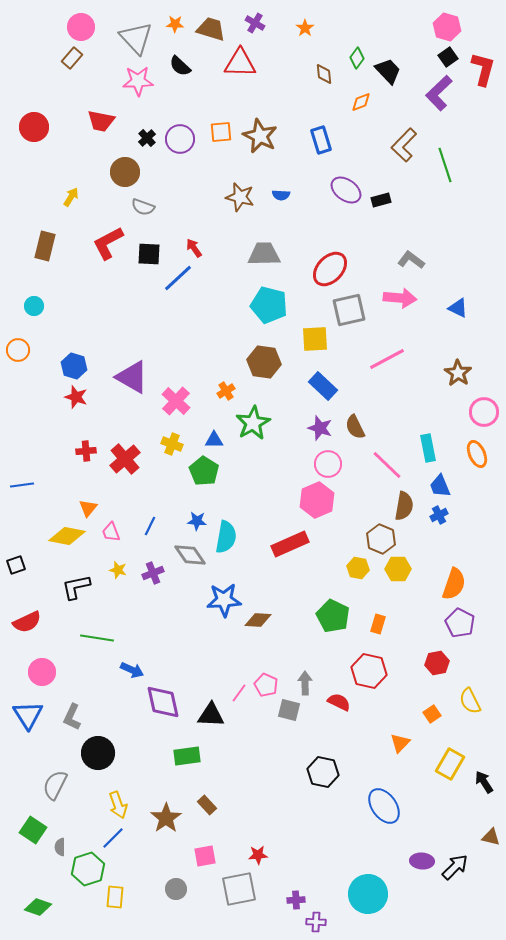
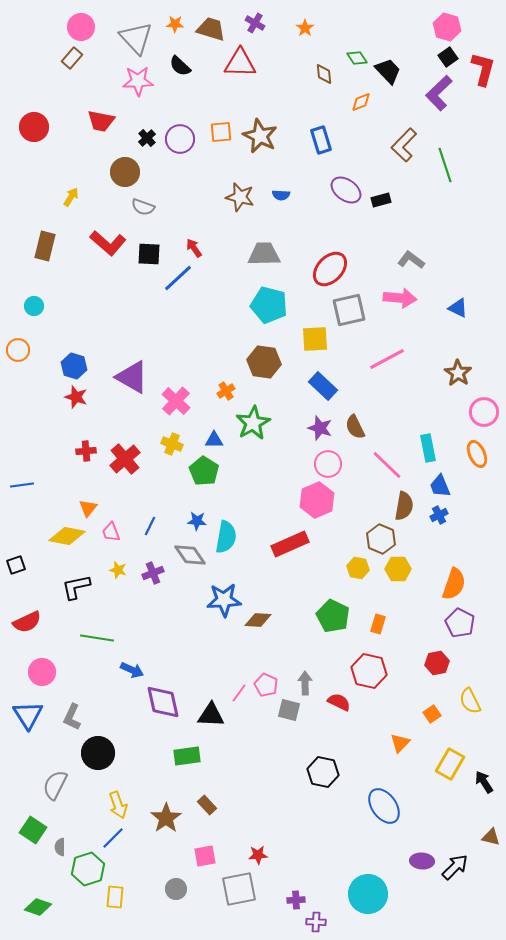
green diamond at (357, 58): rotated 70 degrees counterclockwise
red L-shape at (108, 243): rotated 111 degrees counterclockwise
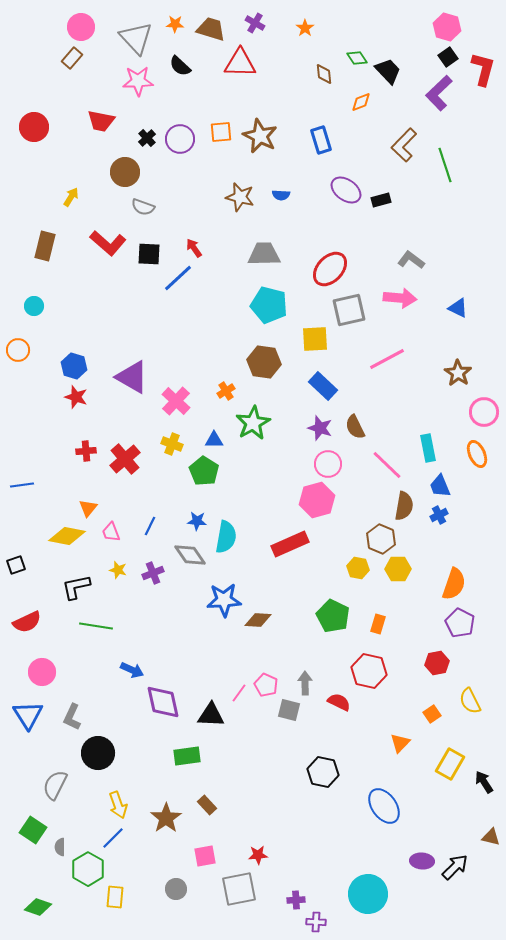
pink hexagon at (317, 500): rotated 8 degrees clockwise
green line at (97, 638): moved 1 px left, 12 px up
green hexagon at (88, 869): rotated 12 degrees counterclockwise
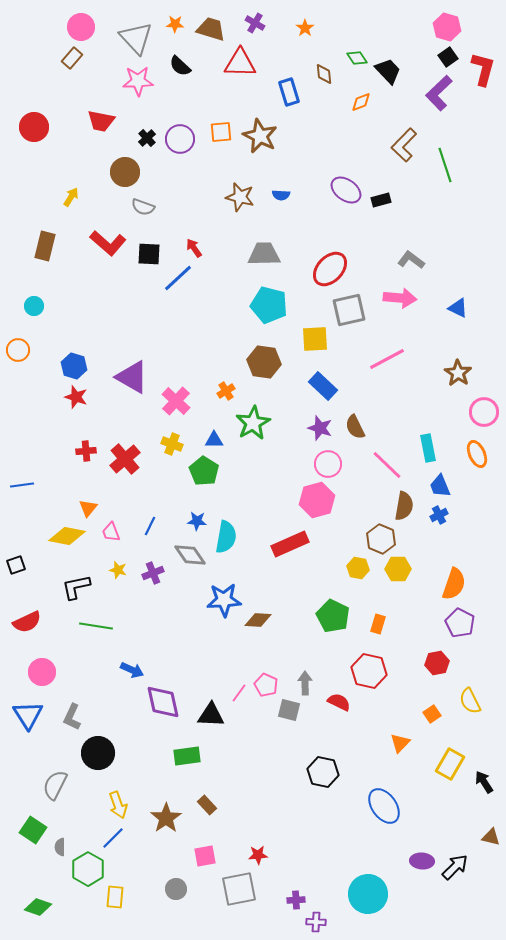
blue rectangle at (321, 140): moved 32 px left, 48 px up
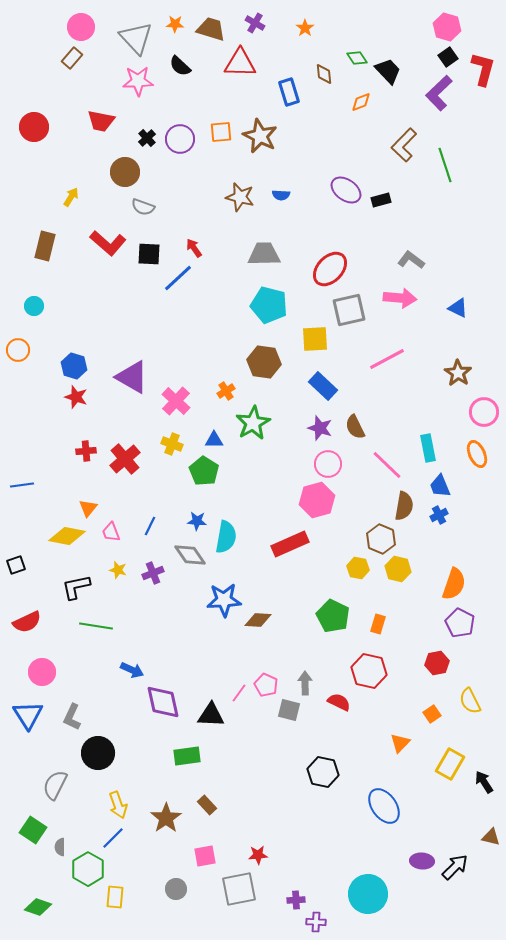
yellow hexagon at (398, 569): rotated 15 degrees clockwise
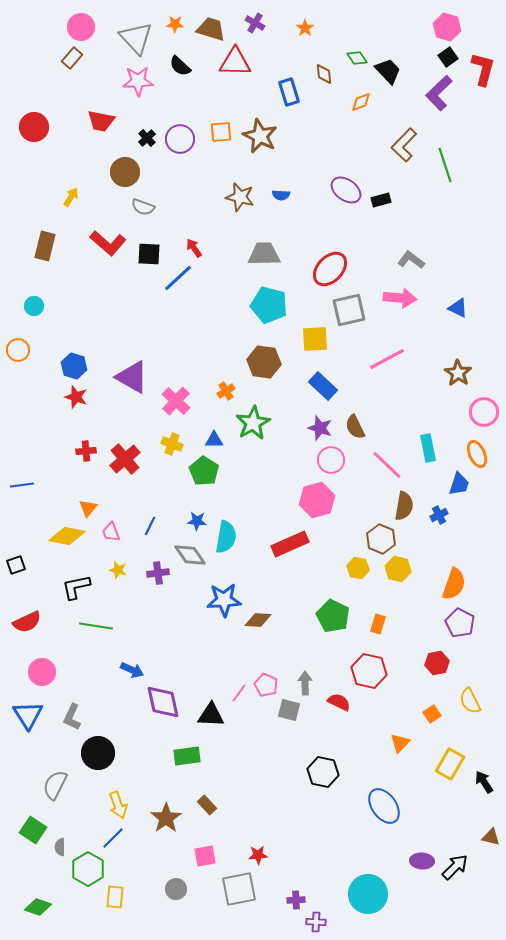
red triangle at (240, 63): moved 5 px left, 1 px up
pink circle at (328, 464): moved 3 px right, 4 px up
blue trapezoid at (440, 486): moved 19 px right, 2 px up; rotated 140 degrees counterclockwise
purple cross at (153, 573): moved 5 px right; rotated 15 degrees clockwise
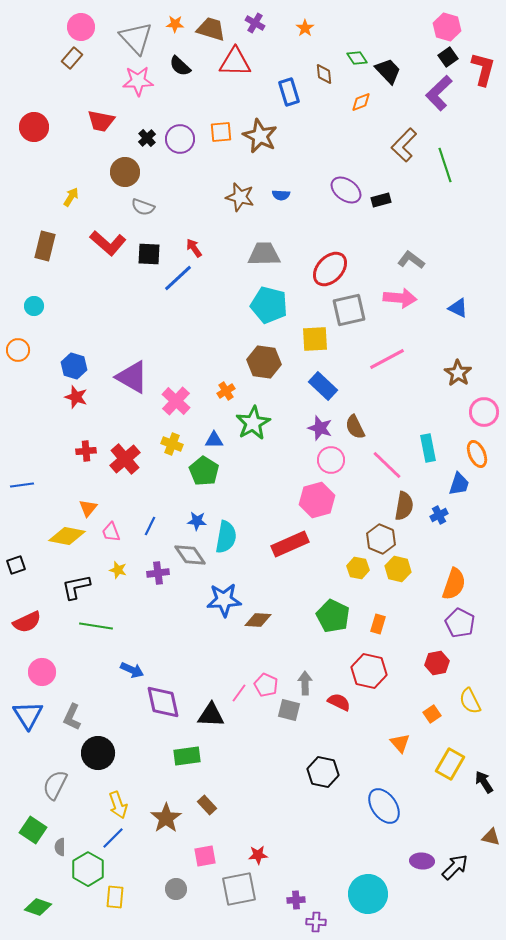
orange triangle at (400, 743): rotated 25 degrees counterclockwise
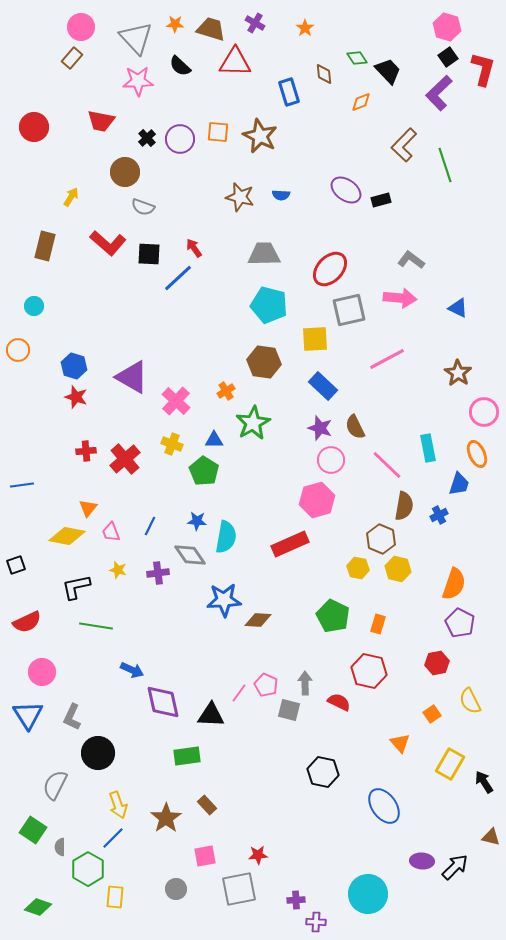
orange square at (221, 132): moved 3 px left; rotated 10 degrees clockwise
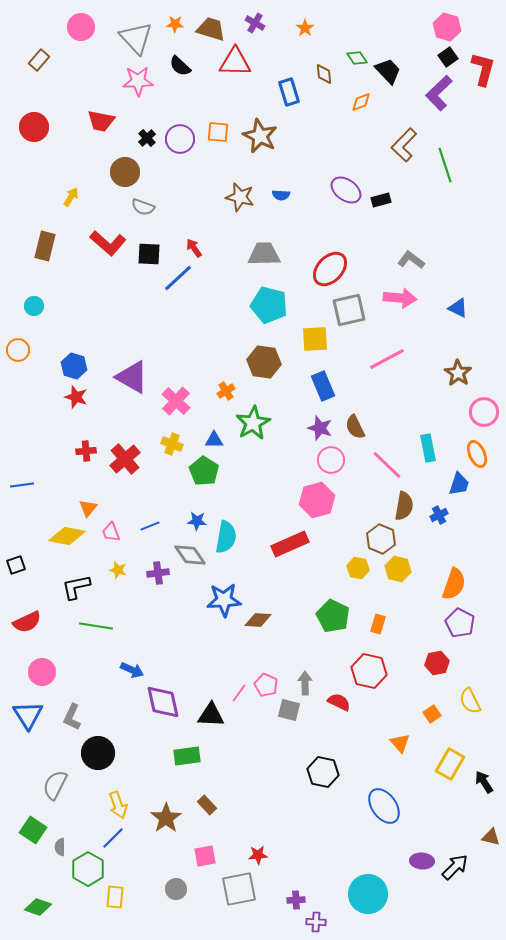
brown rectangle at (72, 58): moved 33 px left, 2 px down
blue rectangle at (323, 386): rotated 24 degrees clockwise
blue line at (150, 526): rotated 42 degrees clockwise
